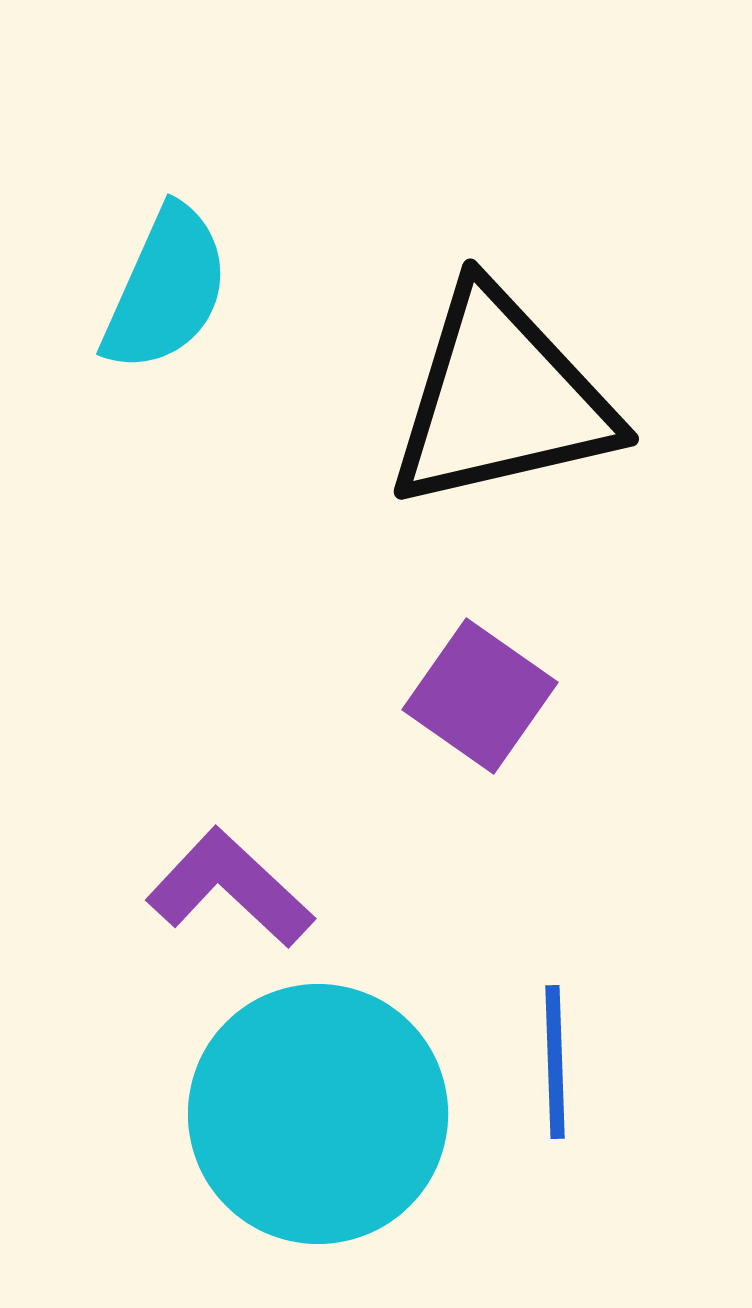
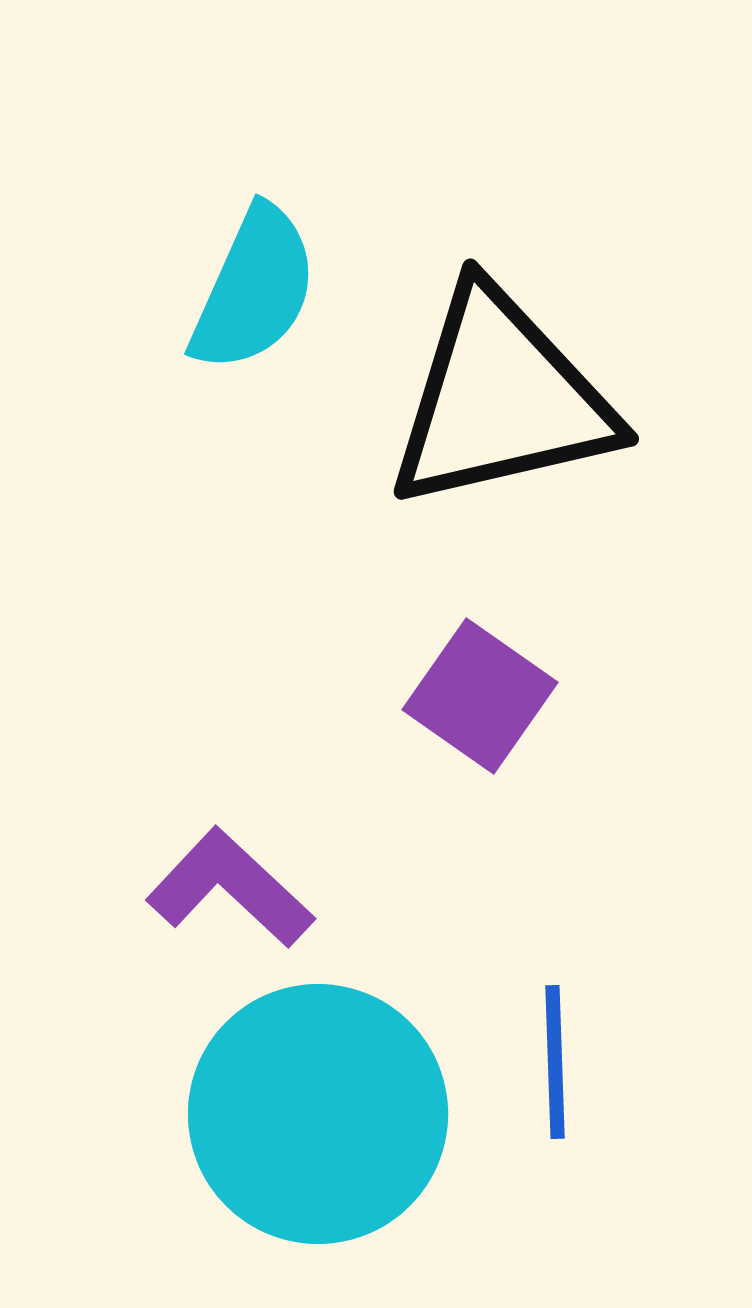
cyan semicircle: moved 88 px right
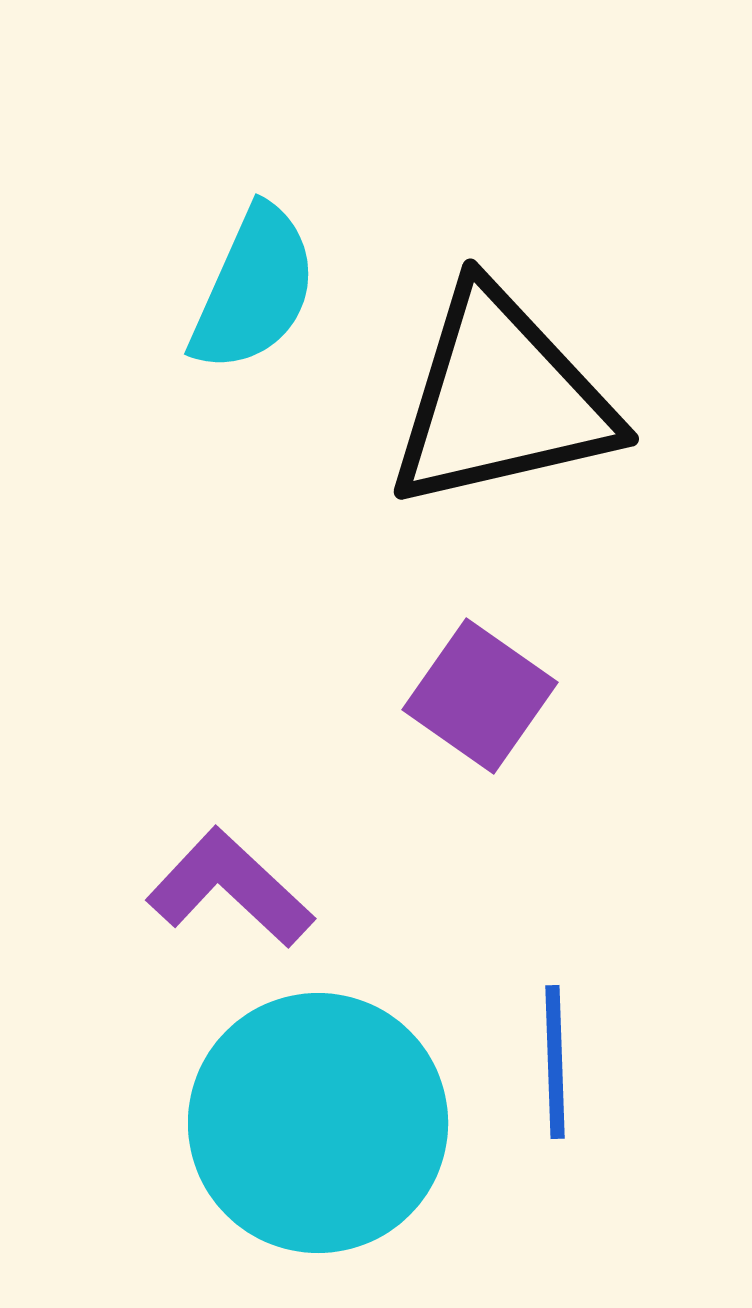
cyan circle: moved 9 px down
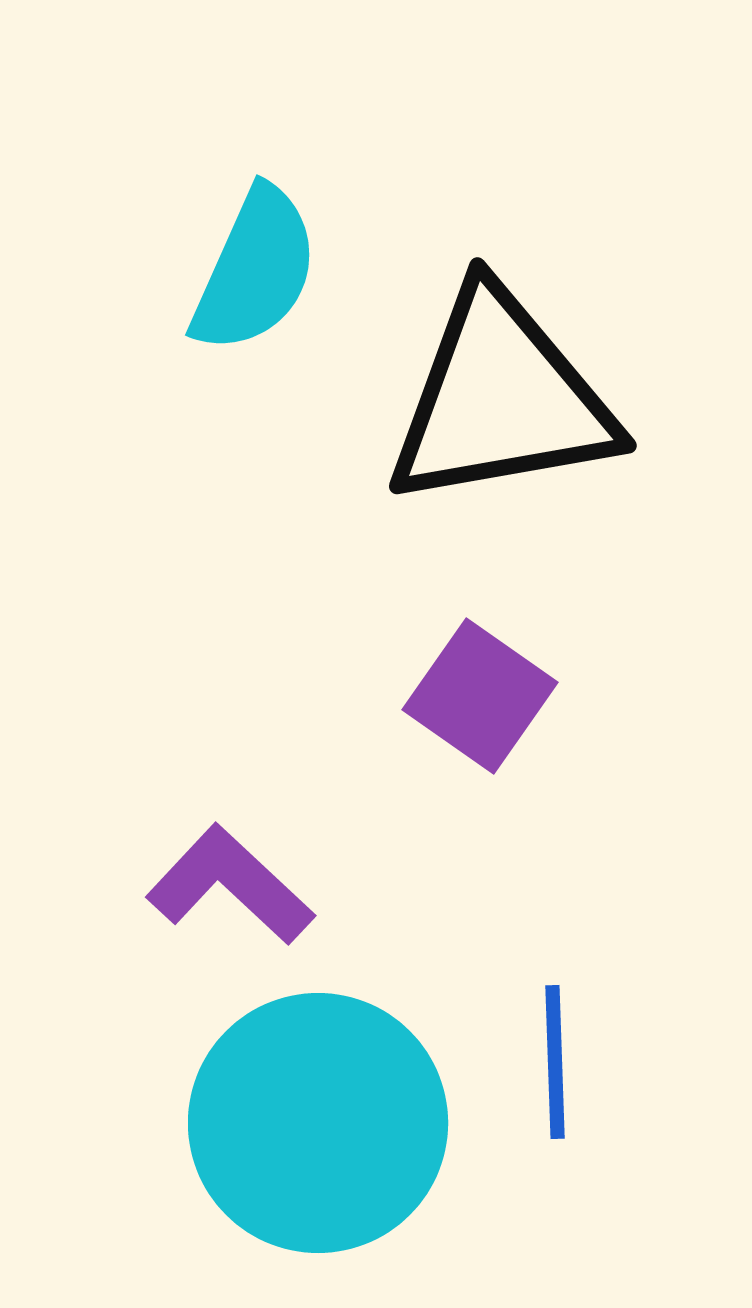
cyan semicircle: moved 1 px right, 19 px up
black triangle: rotated 3 degrees clockwise
purple L-shape: moved 3 px up
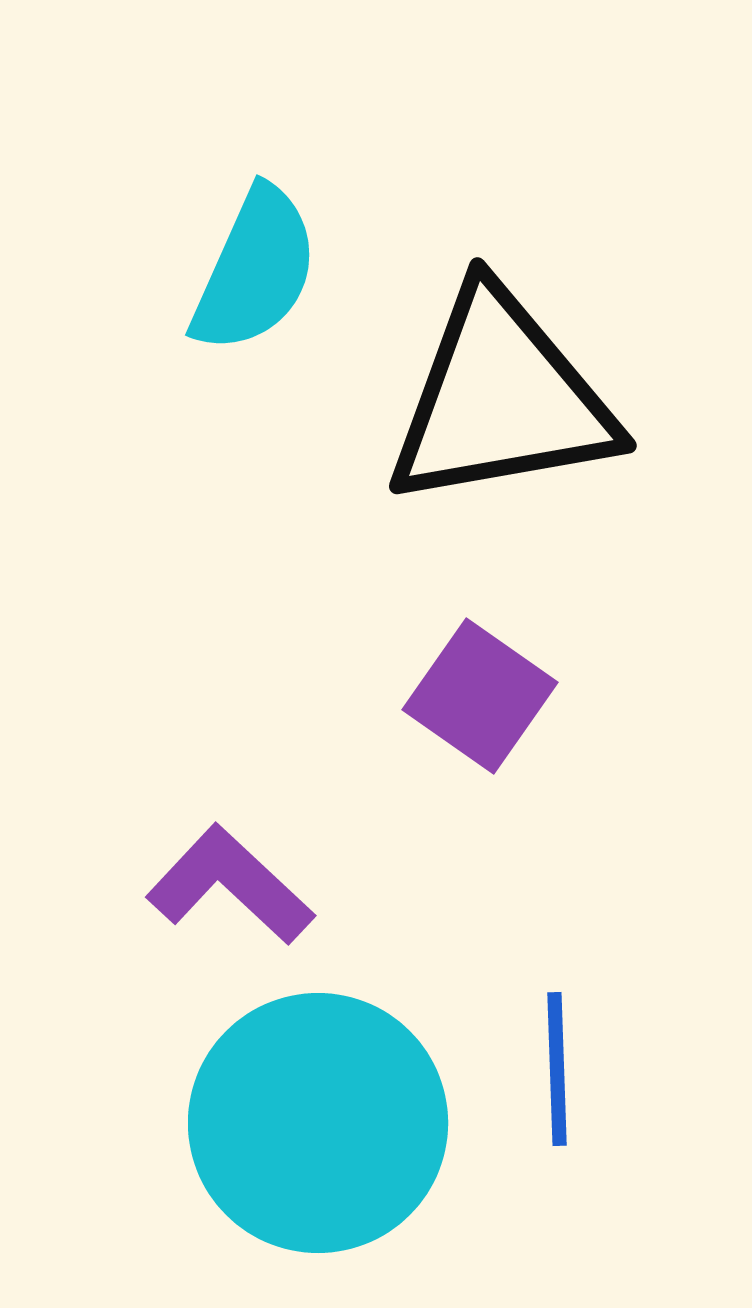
blue line: moved 2 px right, 7 px down
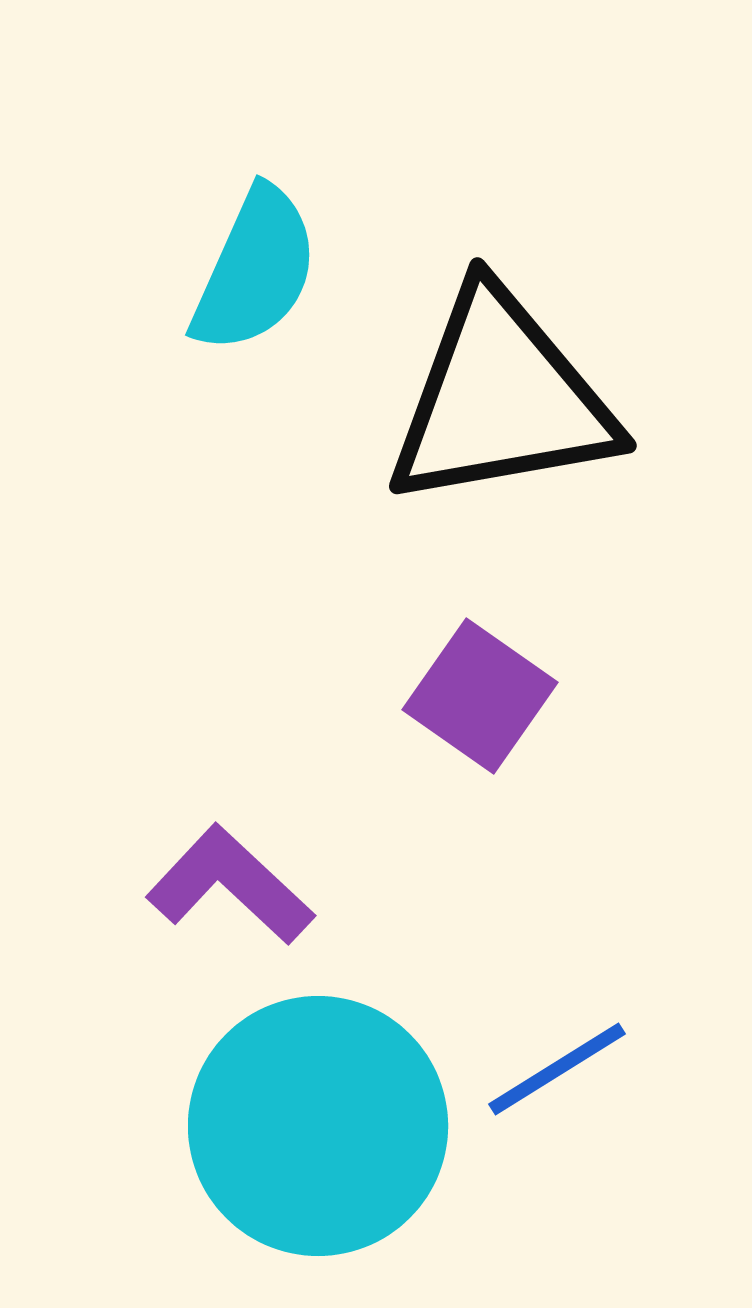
blue line: rotated 60 degrees clockwise
cyan circle: moved 3 px down
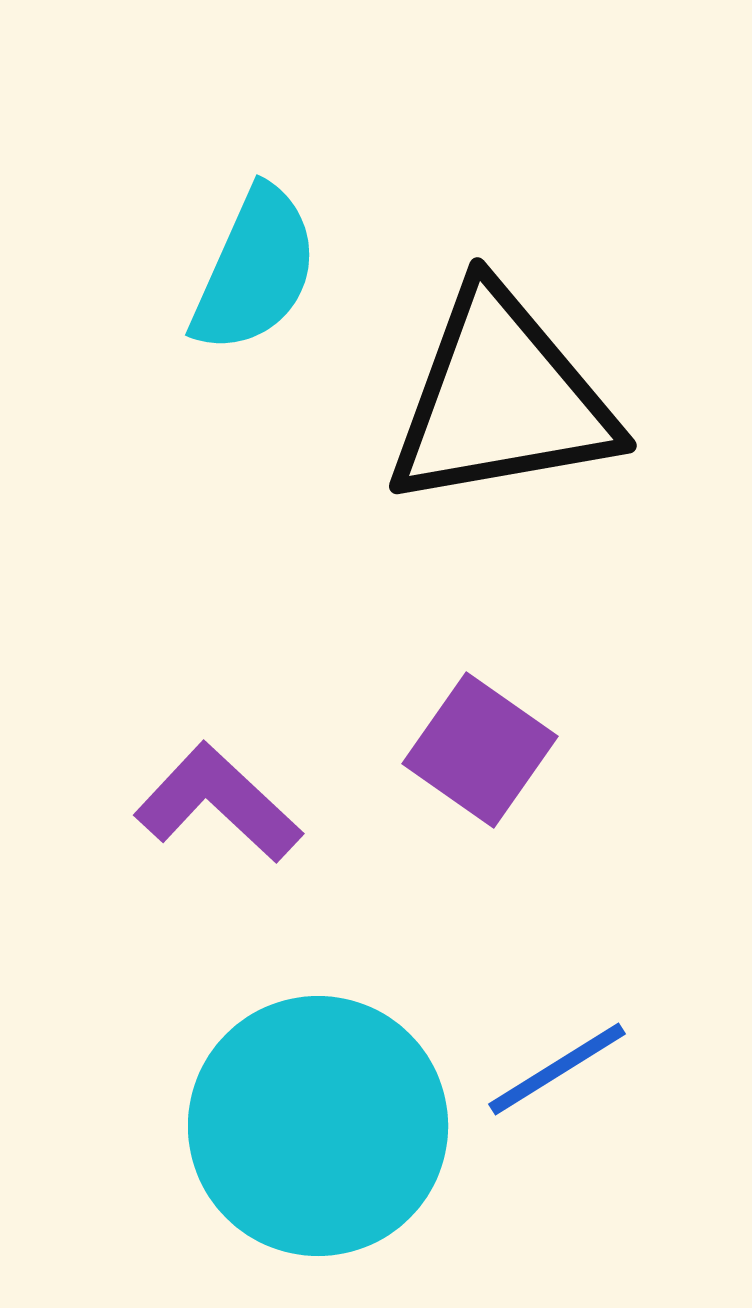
purple square: moved 54 px down
purple L-shape: moved 12 px left, 82 px up
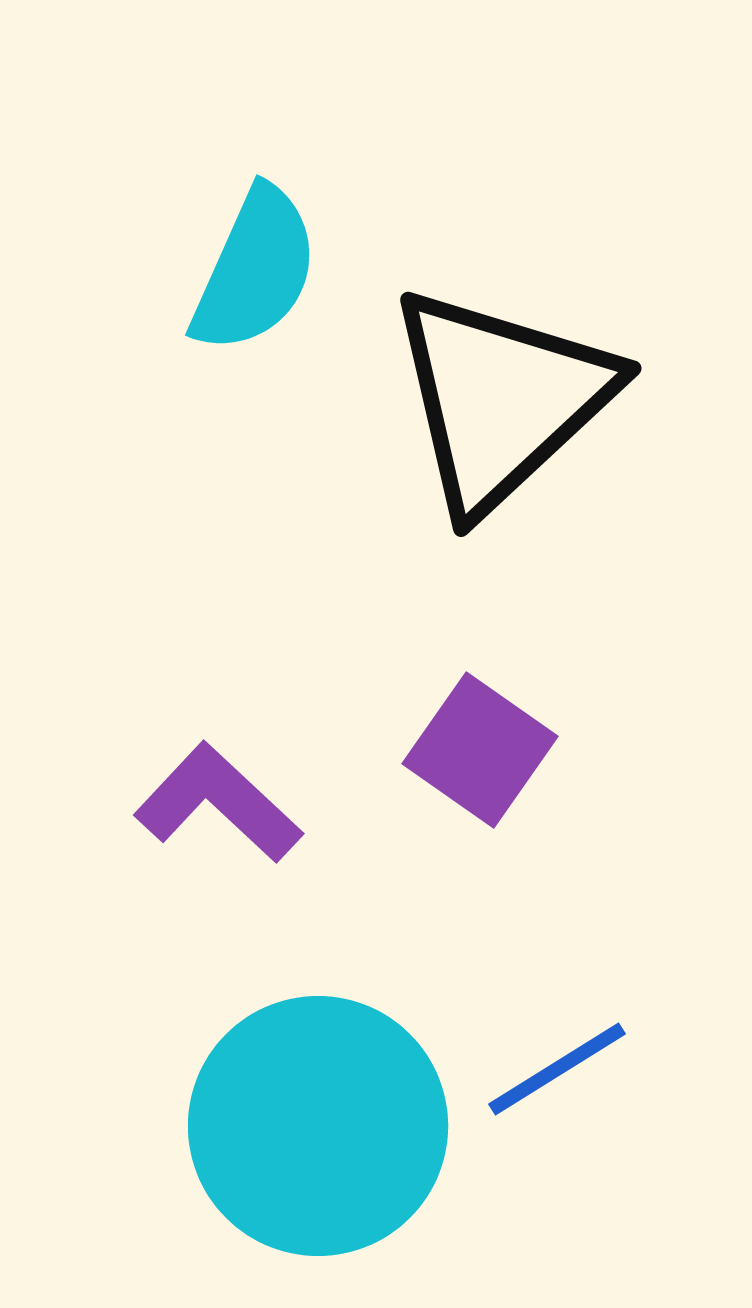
black triangle: rotated 33 degrees counterclockwise
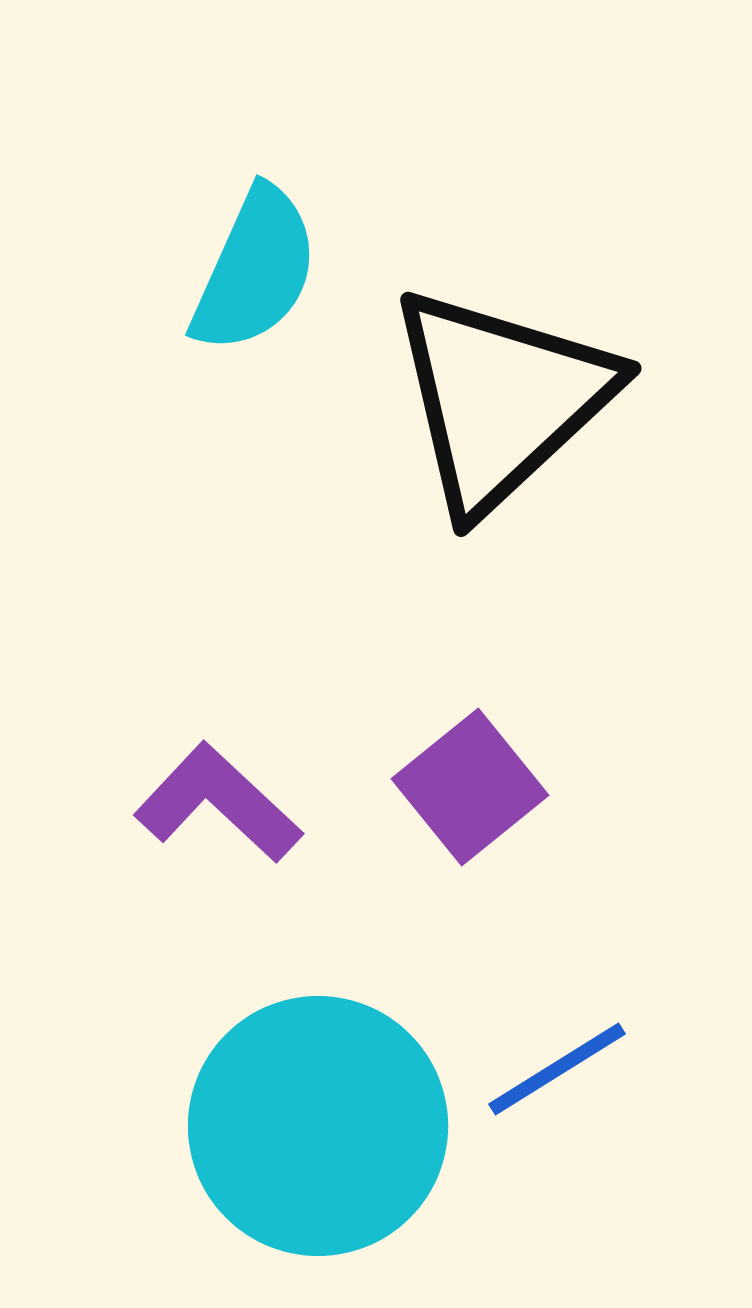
purple square: moved 10 px left, 37 px down; rotated 16 degrees clockwise
